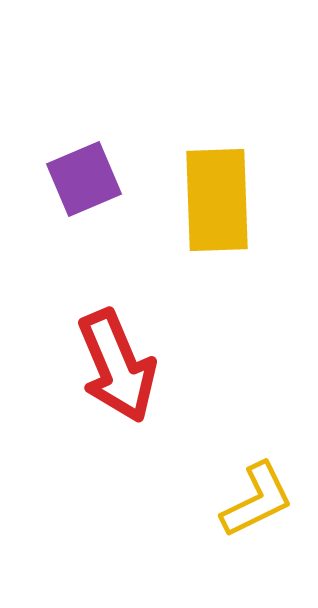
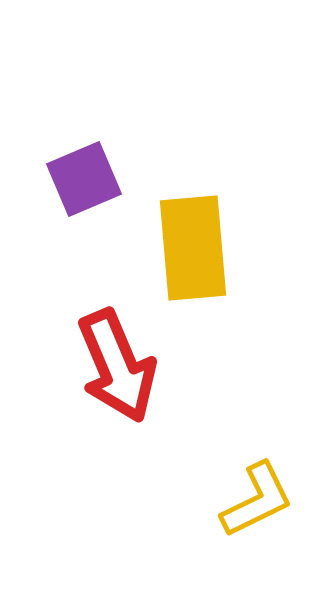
yellow rectangle: moved 24 px left, 48 px down; rotated 3 degrees counterclockwise
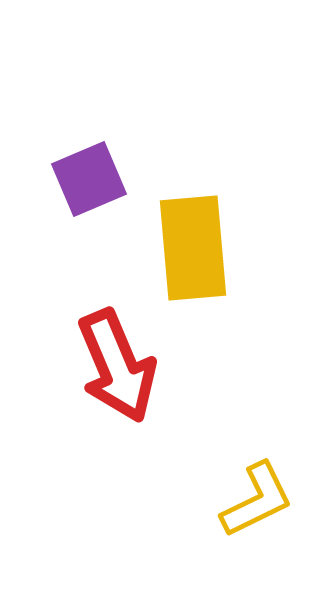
purple square: moved 5 px right
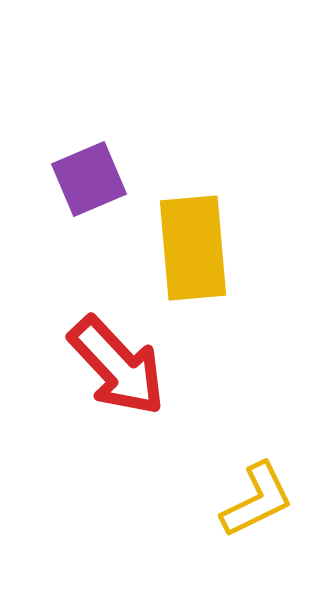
red arrow: rotated 20 degrees counterclockwise
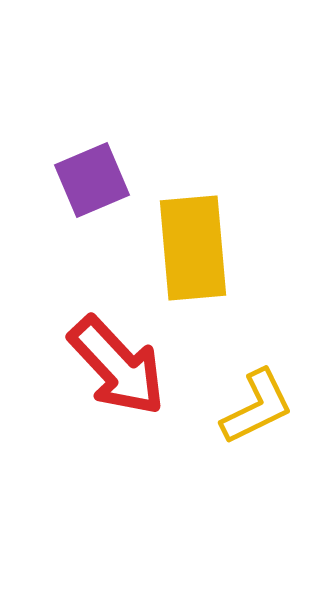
purple square: moved 3 px right, 1 px down
yellow L-shape: moved 93 px up
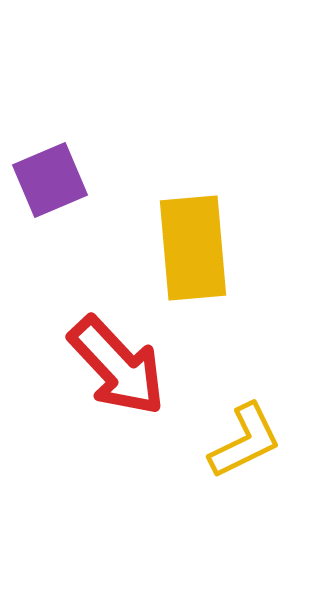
purple square: moved 42 px left
yellow L-shape: moved 12 px left, 34 px down
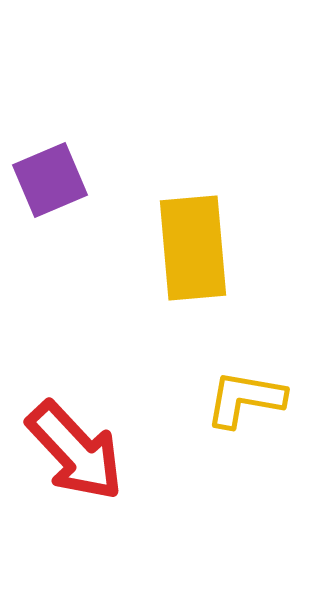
red arrow: moved 42 px left, 85 px down
yellow L-shape: moved 42 px up; rotated 144 degrees counterclockwise
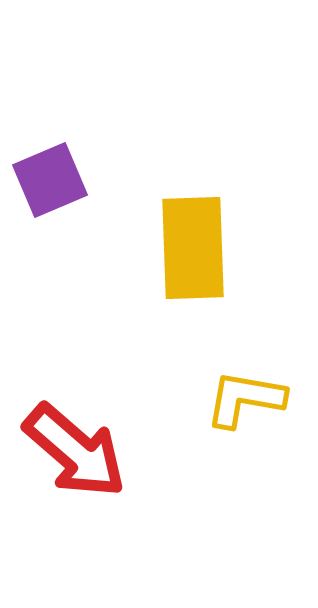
yellow rectangle: rotated 3 degrees clockwise
red arrow: rotated 6 degrees counterclockwise
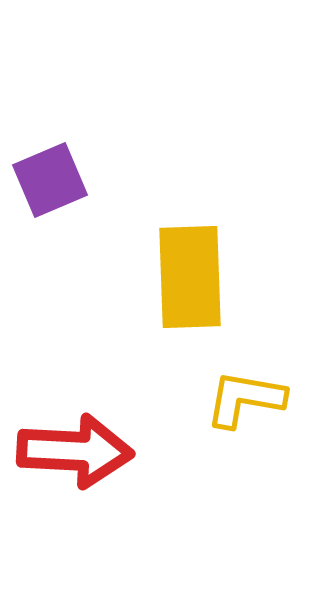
yellow rectangle: moved 3 px left, 29 px down
red arrow: rotated 38 degrees counterclockwise
